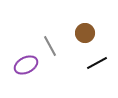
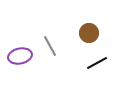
brown circle: moved 4 px right
purple ellipse: moved 6 px left, 9 px up; rotated 15 degrees clockwise
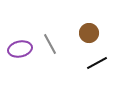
gray line: moved 2 px up
purple ellipse: moved 7 px up
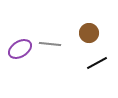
gray line: rotated 55 degrees counterclockwise
purple ellipse: rotated 20 degrees counterclockwise
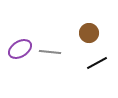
gray line: moved 8 px down
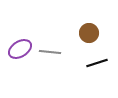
black line: rotated 10 degrees clockwise
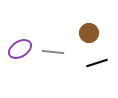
gray line: moved 3 px right
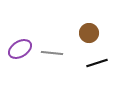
gray line: moved 1 px left, 1 px down
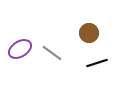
gray line: rotated 30 degrees clockwise
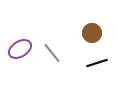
brown circle: moved 3 px right
gray line: rotated 15 degrees clockwise
